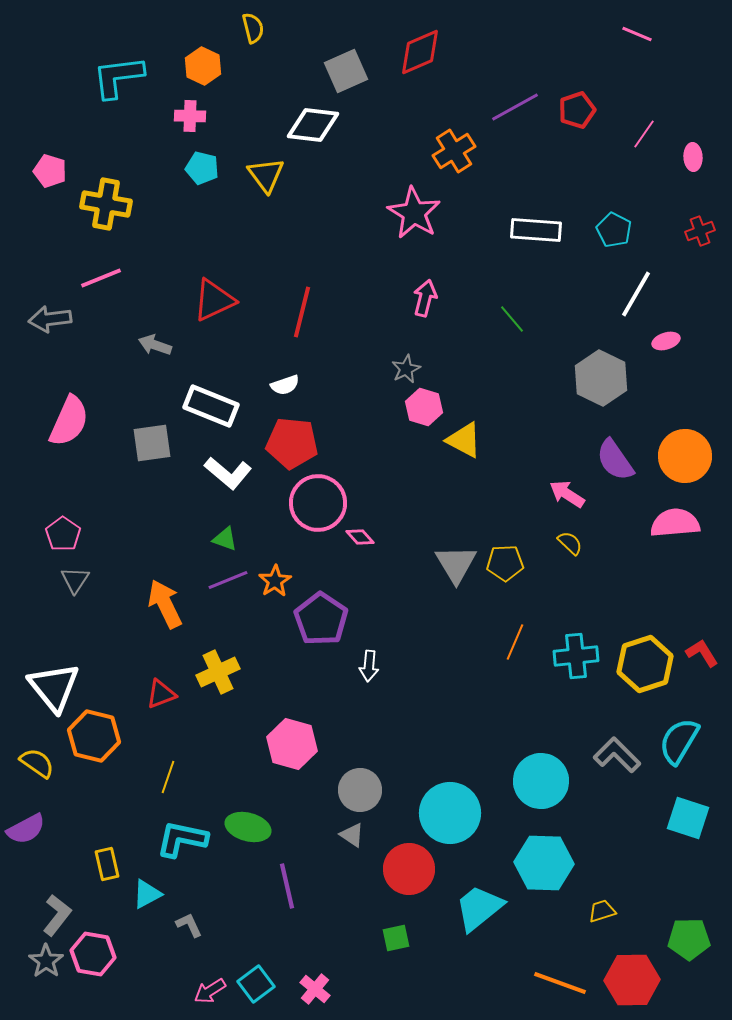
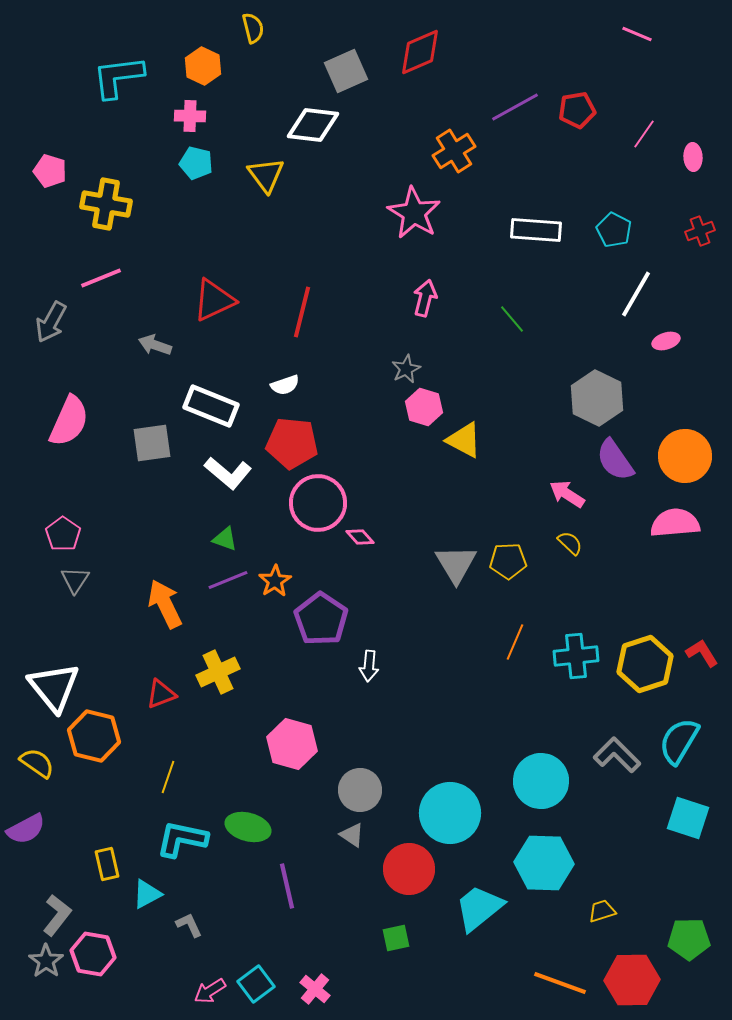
red pentagon at (577, 110): rotated 9 degrees clockwise
cyan pentagon at (202, 168): moved 6 px left, 5 px up
gray arrow at (50, 319): moved 1 px right, 3 px down; rotated 54 degrees counterclockwise
gray hexagon at (601, 378): moved 4 px left, 20 px down
yellow pentagon at (505, 563): moved 3 px right, 2 px up
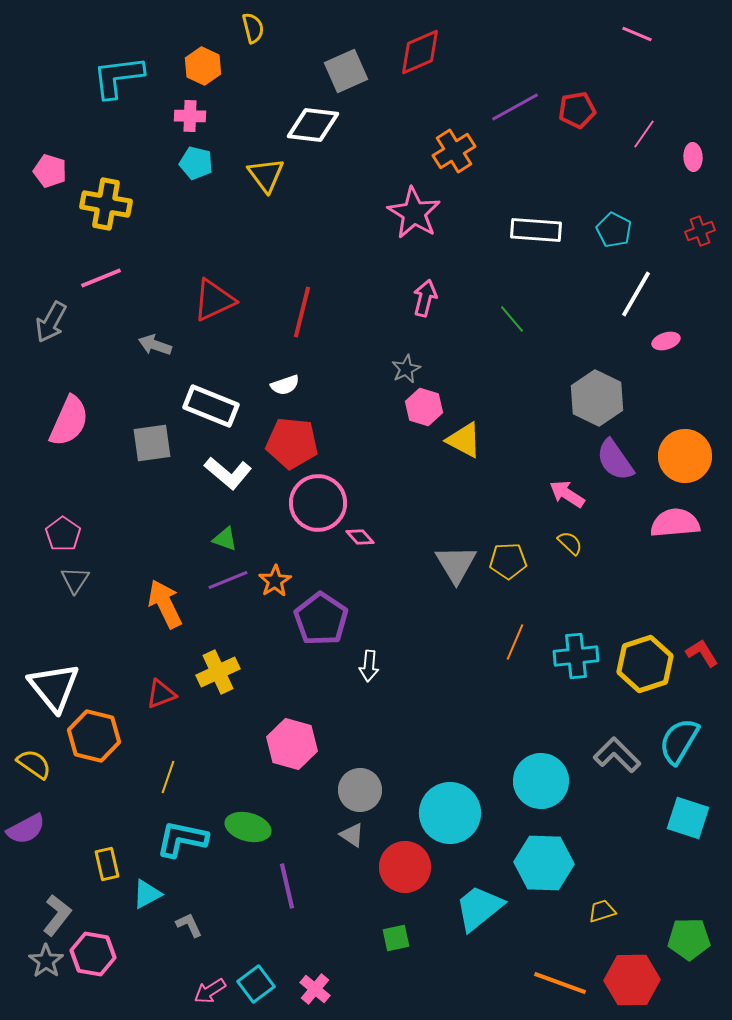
yellow semicircle at (37, 763): moved 3 px left, 1 px down
red circle at (409, 869): moved 4 px left, 2 px up
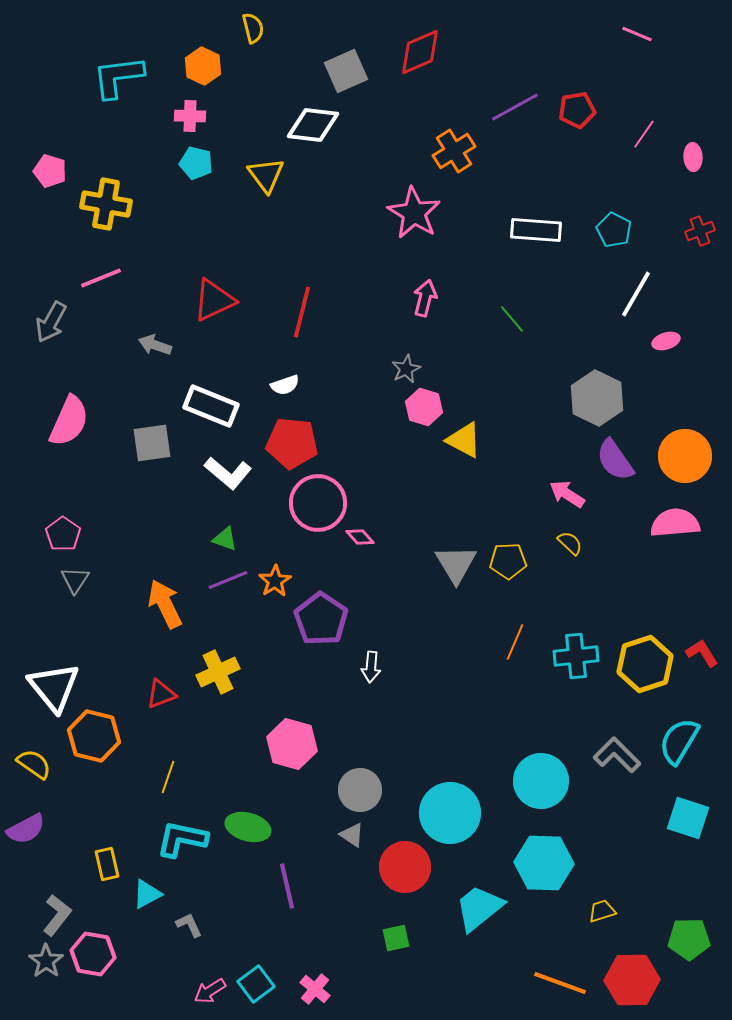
white arrow at (369, 666): moved 2 px right, 1 px down
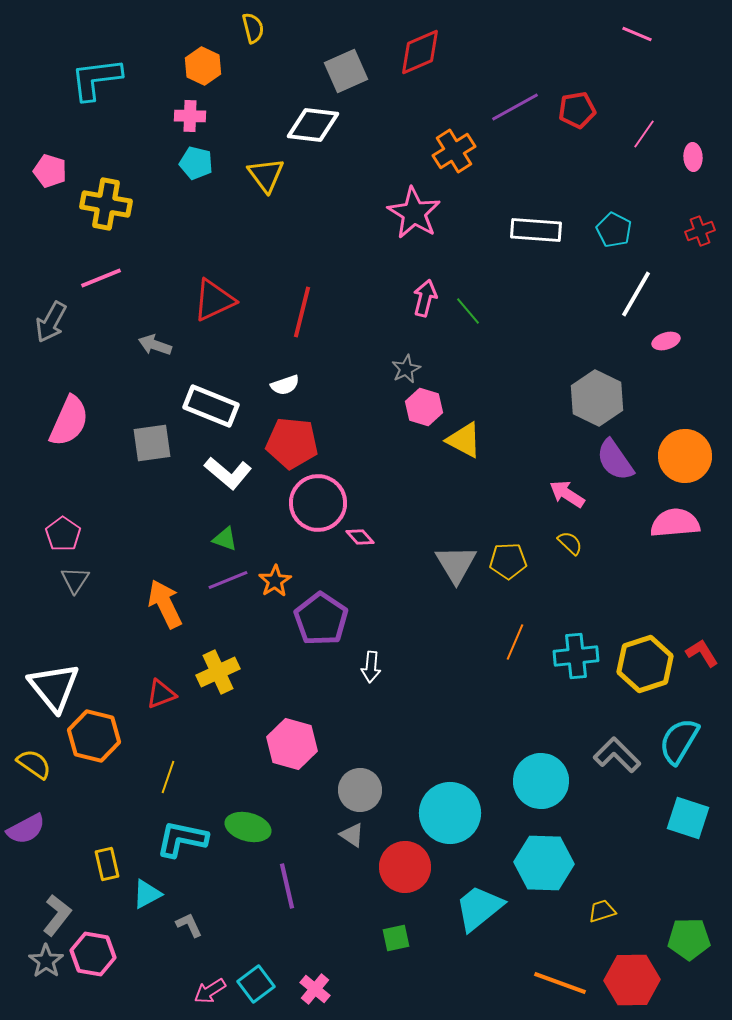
cyan L-shape at (118, 77): moved 22 px left, 2 px down
green line at (512, 319): moved 44 px left, 8 px up
